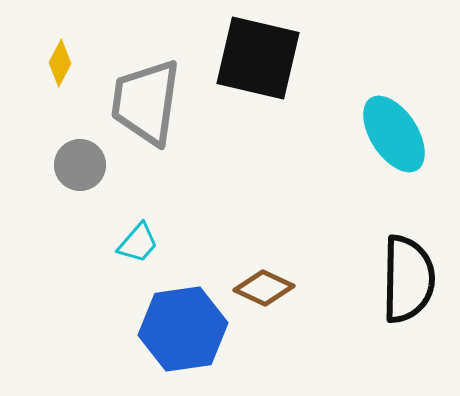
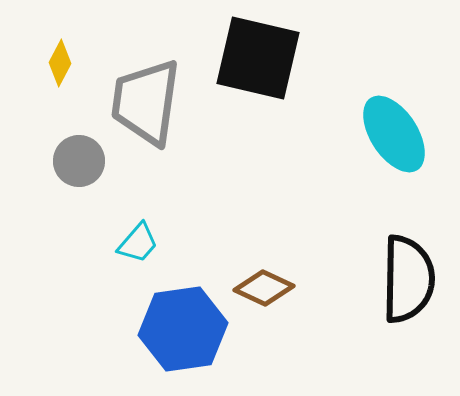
gray circle: moved 1 px left, 4 px up
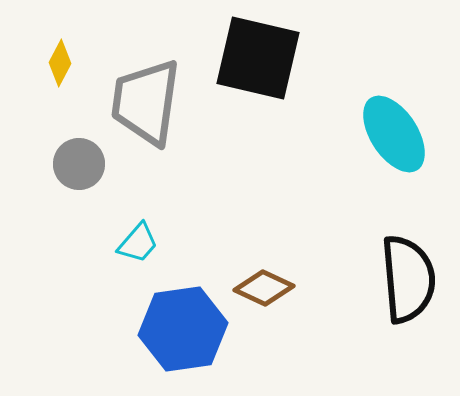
gray circle: moved 3 px down
black semicircle: rotated 6 degrees counterclockwise
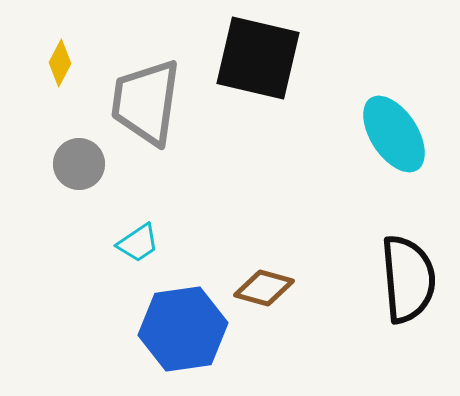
cyan trapezoid: rotated 15 degrees clockwise
brown diamond: rotated 10 degrees counterclockwise
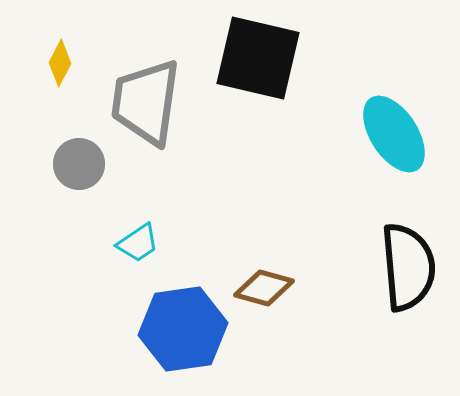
black semicircle: moved 12 px up
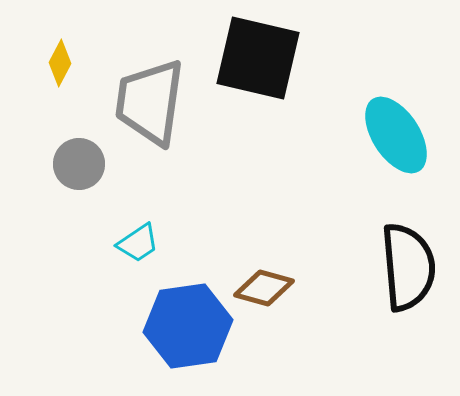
gray trapezoid: moved 4 px right
cyan ellipse: moved 2 px right, 1 px down
blue hexagon: moved 5 px right, 3 px up
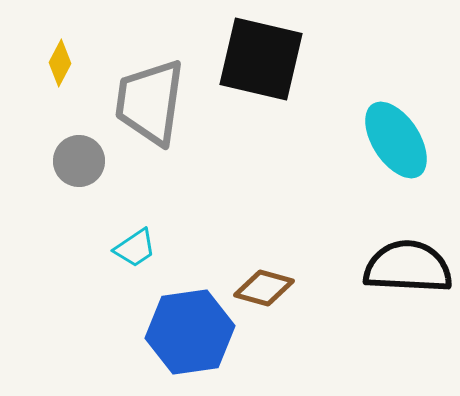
black square: moved 3 px right, 1 px down
cyan ellipse: moved 5 px down
gray circle: moved 3 px up
cyan trapezoid: moved 3 px left, 5 px down
black semicircle: rotated 82 degrees counterclockwise
blue hexagon: moved 2 px right, 6 px down
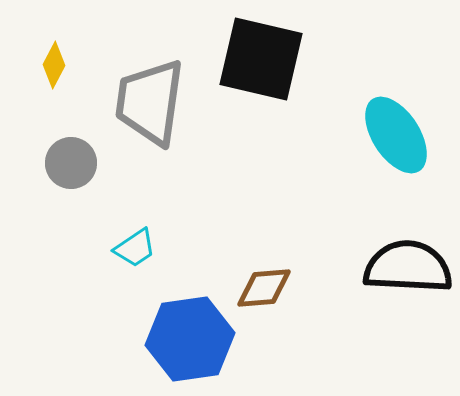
yellow diamond: moved 6 px left, 2 px down
cyan ellipse: moved 5 px up
gray circle: moved 8 px left, 2 px down
brown diamond: rotated 20 degrees counterclockwise
blue hexagon: moved 7 px down
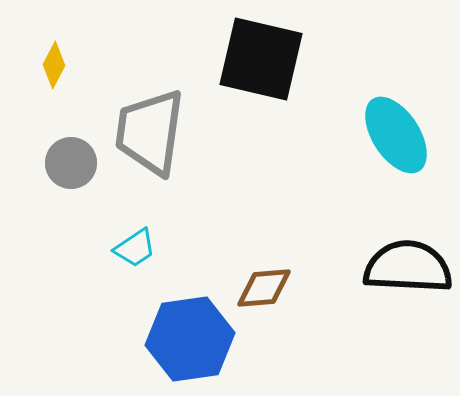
gray trapezoid: moved 30 px down
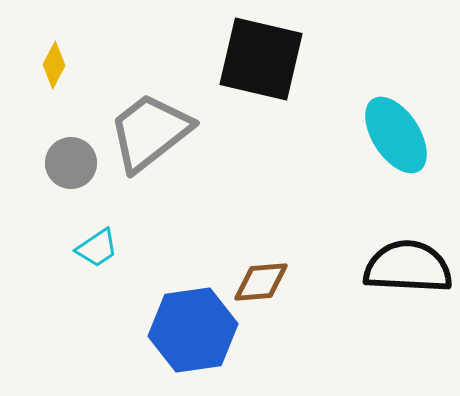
gray trapezoid: rotated 44 degrees clockwise
cyan trapezoid: moved 38 px left
brown diamond: moved 3 px left, 6 px up
blue hexagon: moved 3 px right, 9 px up
